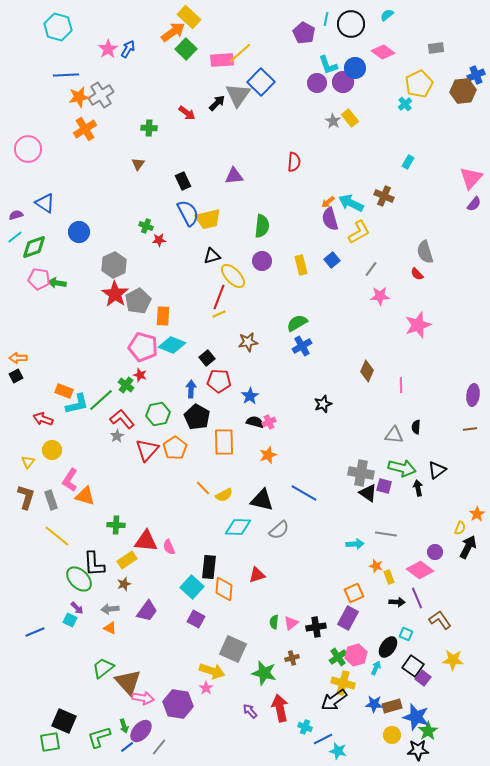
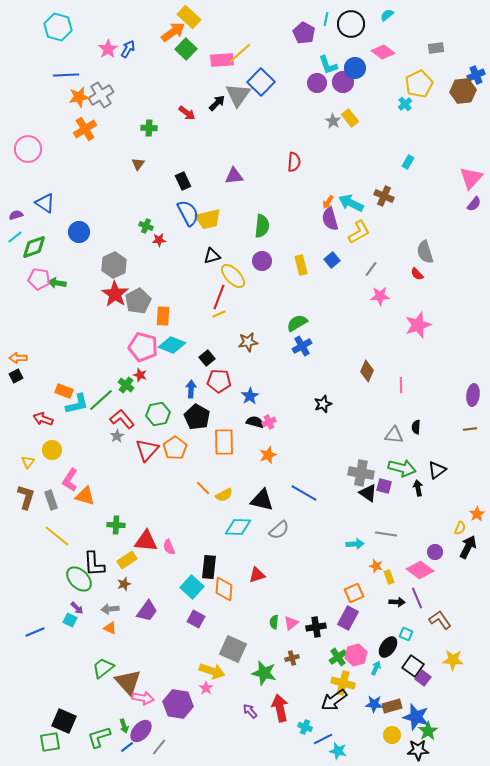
orange arrow at (328, 202): rotated 16 degrees counterclockwise
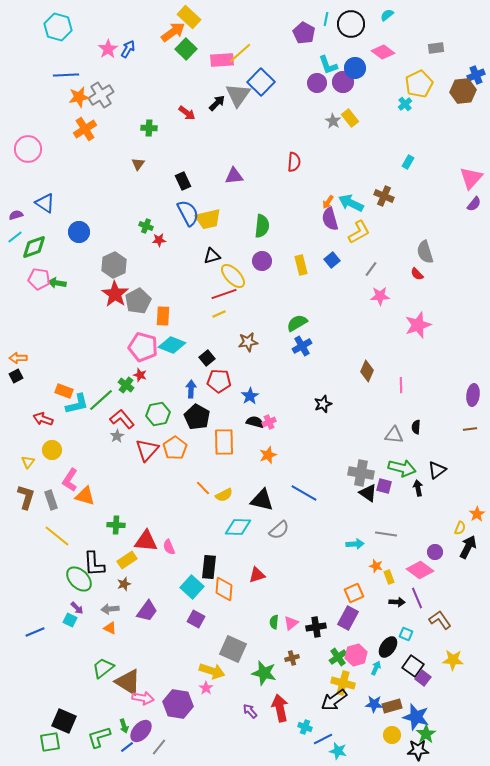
red line at (219, 297): moved 5 px right, 3 px up; rotated 50 degrees clockwise
brown triangle at (128, 682): rotated 16 degrees counterclockwise
green star at (428, 731): moved 2 px left, 3 px down
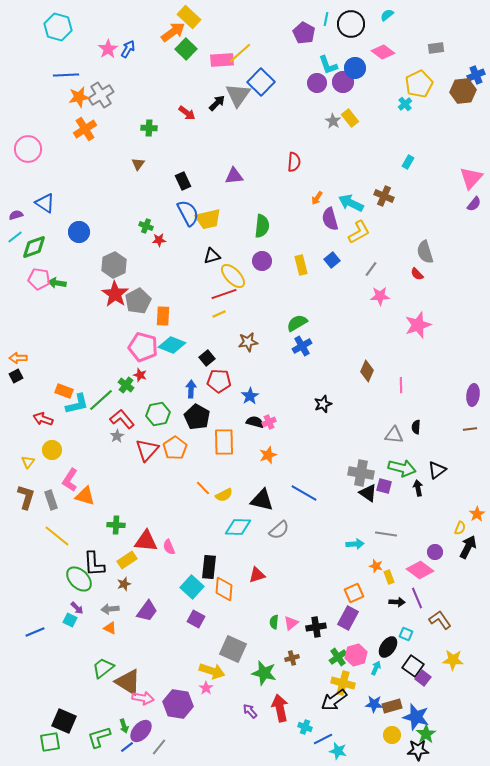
orange arrow at (328, 202): moved 11 px left, 4 px up
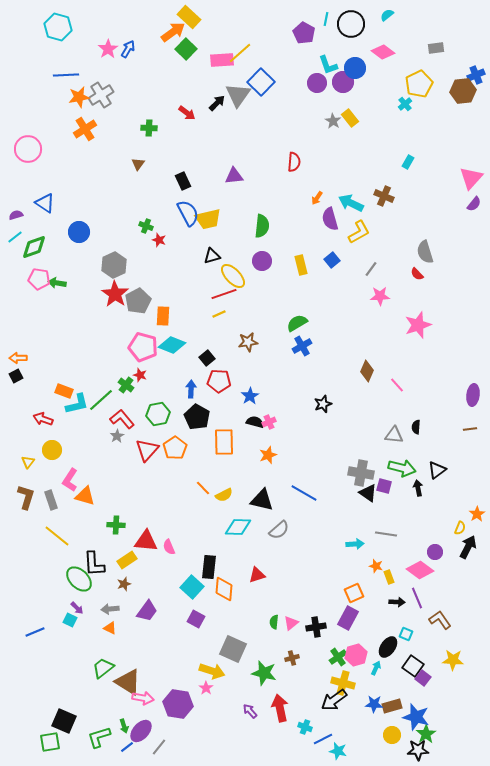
red star at (159, 240): rotated 24 degrees clockwise
pink line at (401, 385): moved 4 px left; rotated 42 degrees counterclockwise
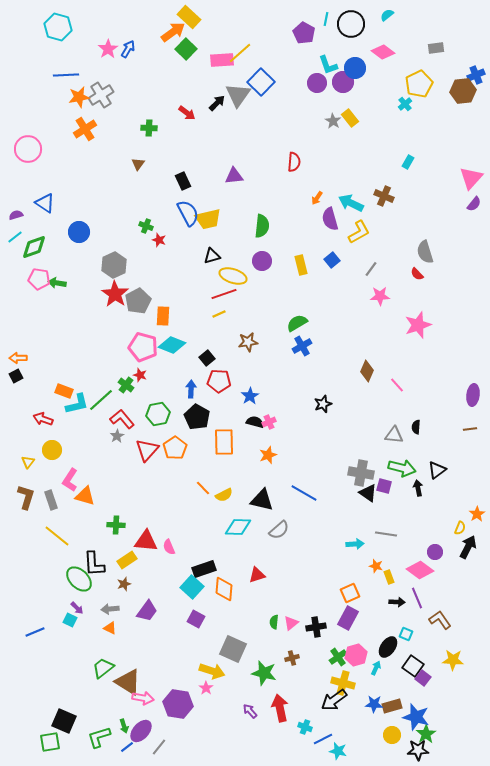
yellow ellipse at (233, 276): rotated 28 degrees counterclockwise
black rectangle at (209, 567): moved 5 px left, 2 px down; rotated 65 degrees clockwise
orange square at (354, 593): moved 4 px left
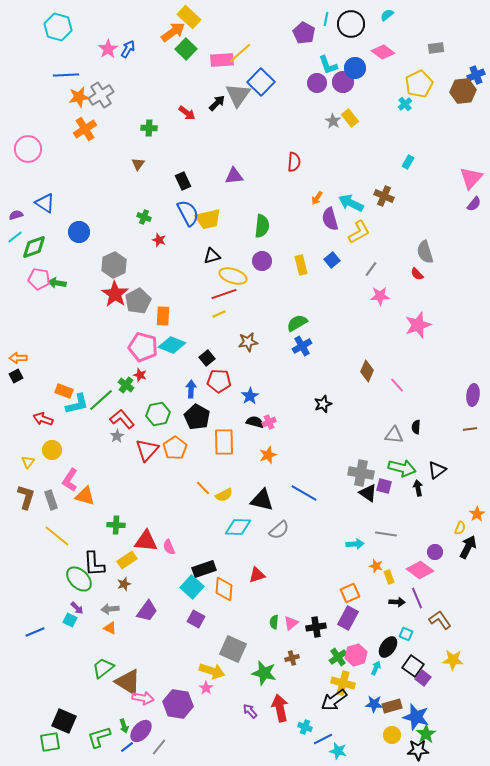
green cross at (146, 226): moved 2 px left, 9 px up
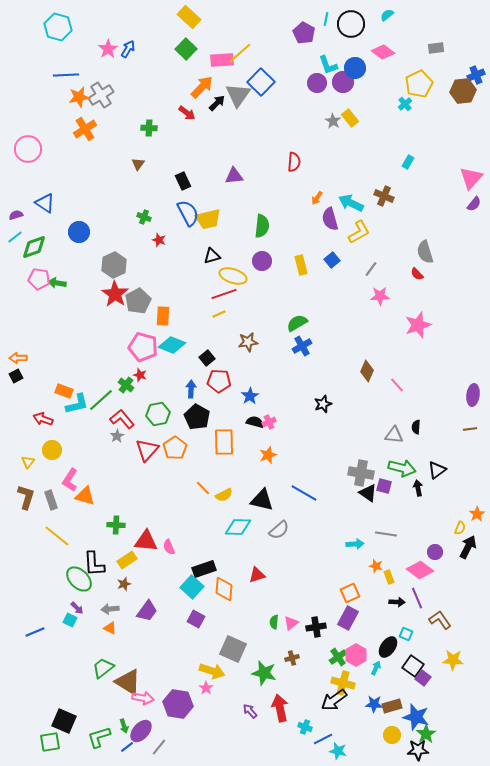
orange arrow at (173, 32): moved 29 px right, 55 px down; rotated 10 degrees counterclockwise
pink hexagon at (356, 655): rotated 15 degrees counterclockwise
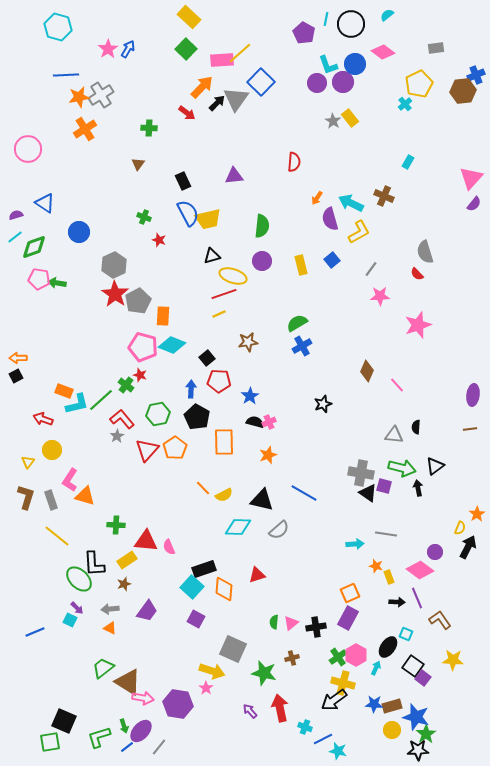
blue circle at (355, 68): moved 4 px up
gray triangle at (238, 95): moved 2 px left, 4 px down
black triangle at (437, 470): moved 2 px left, 4 px up
yellow circle at (392, 735): moved 5 px up
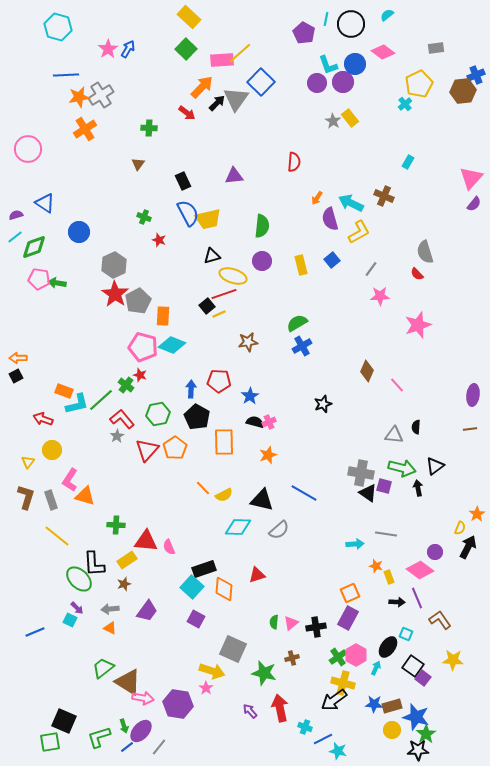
black square at (207, 358): moved 52 px up
